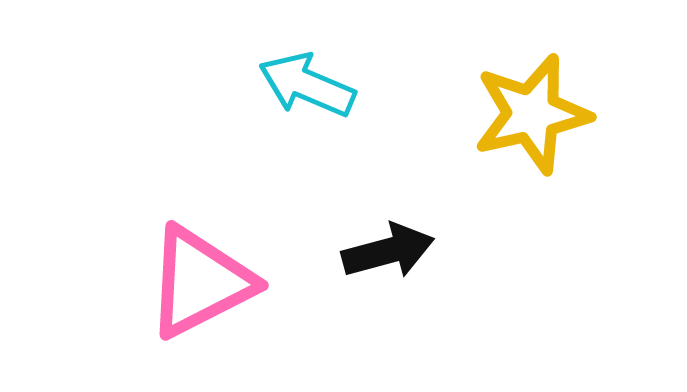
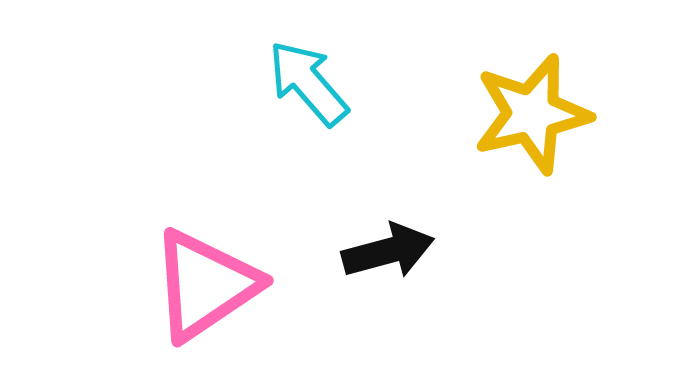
cyan arrow: moved 1 px right, 2 px up; rotated 26 degrees clockwise
pink triangle: moved 5 px right, 3 px down; rotated 7 degrees counterclockwise
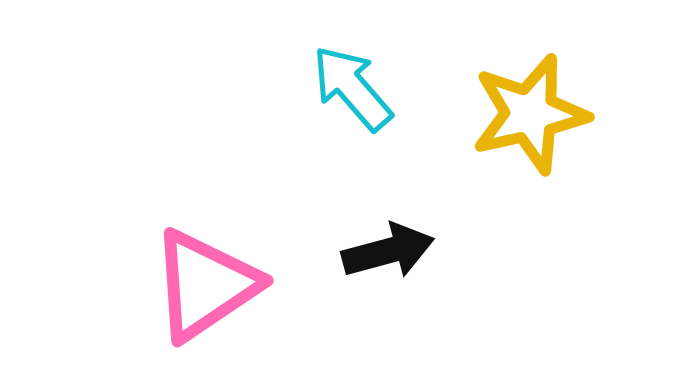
cyan arrow: moved 44 px right, 5 px down
yellow star: moved 2 px left
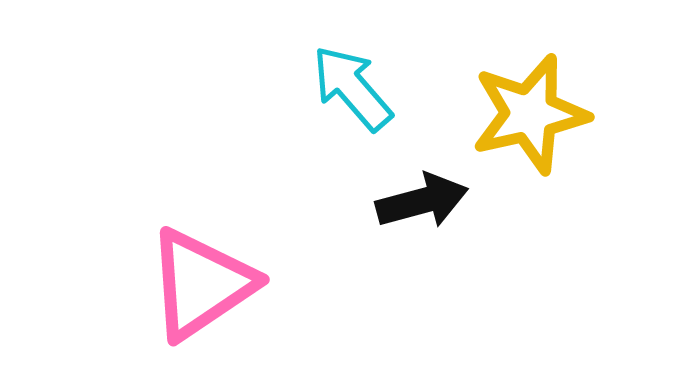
black arrow: moved 34 px right, 50 px up
pink triangle: moved 4 px left, 1 px up
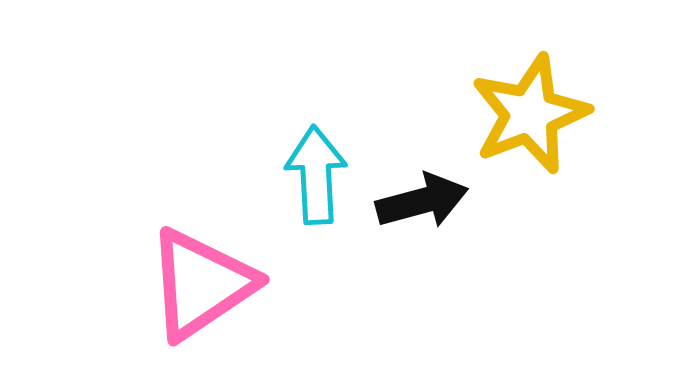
cyan arrow: moved 36 px left, 87 px down; rotated 38 degrees clockwise
yellow star: rotated 8 degrees counterclockwise
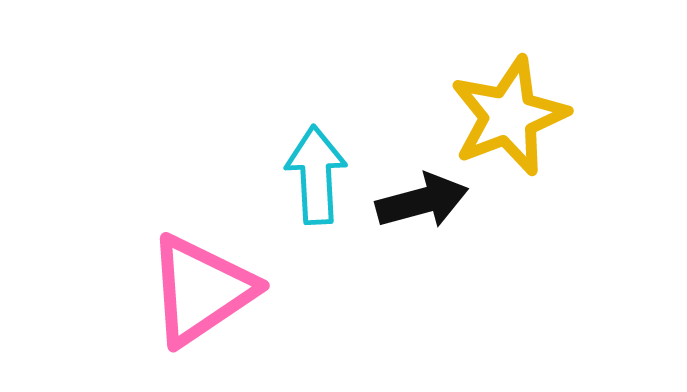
yellow star: moved 21 px left, 2 px down
pink triangle: moved 6 px down
